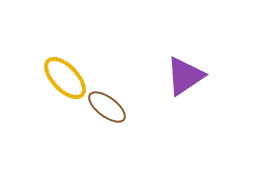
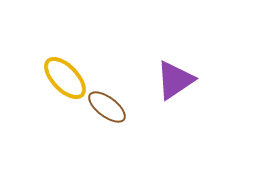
purple triangle: moved 10 px left, 4 px down
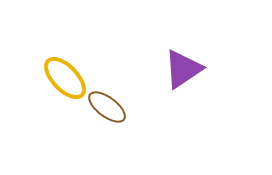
purple triangle: moved 8 px right, 11 px up
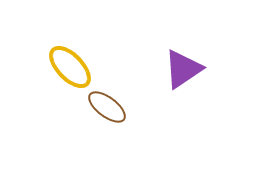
yellow ellipse: moved 5 px right, 11 px up
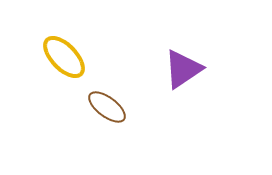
yellow ellipse: moved 6 px left, 10 px up
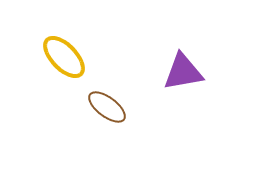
purple triangle: moved 3 px down; rotated 24 degrees clockwise
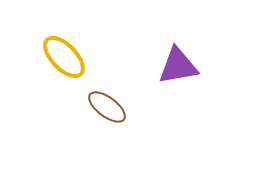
purple triangle: moved 5 px left, 6 px up
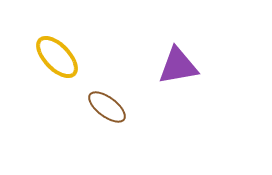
yellow ellipse: moved 7 px left
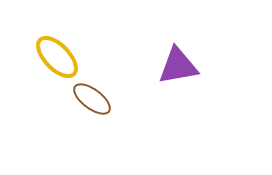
brown ellipse: moved 15 px left, 8 px up
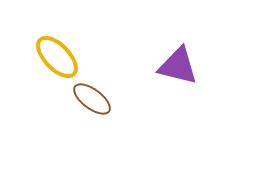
purple triangle: rotated 24 degrees clockwise
